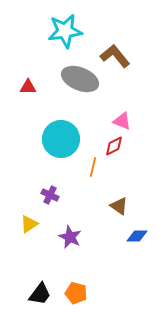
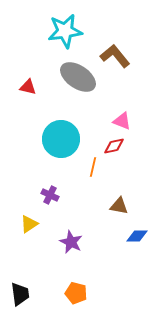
gray ellipse: moved 2 px left, 2 px up; rotated 12 degrees clockwise
red triangle: rotated 12 degrees clockwise
red diamond: rotated 15 degrees clockwise
brown triangle: rotated 24 degrees counterclockwise
purple star: moved 1 px right, 5 px down
black trapezoid: moved 20 px left; rotated 45 degrees counterclockwise
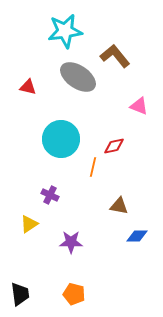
pink triangle: moved 17 px right, 15 px up
purple star: rotated 25 degrees counterclockwise
orange pentagon: moved 2 px left, 1 px down
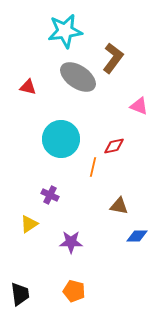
brown L-shape: moved 2 px left, 2 px down; rotated 76 degrees clockwise
orange pentagon: moved 3 px up
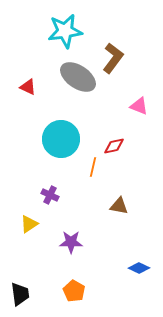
red triangle: rotated 12 degrees clockwise
blue diamond: moved 2 px right, 32 px down; rotated 25 degrees clockwise
orange pentagon: rotated 15 degrees clockwise
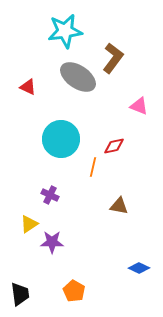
purple star: moved 19 px left
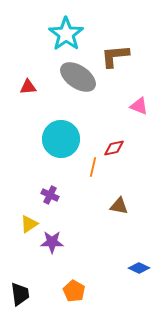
cyan star: moved 1 px right, 3 px down; rotated 28 degrees counterclockwise
brown L-shape: moved 2 px right, 2 px up; rotated 132 degrees counterclockwise
red triangle: rotated 30 degrees counterclockwise
red diamond: moved 2 px down
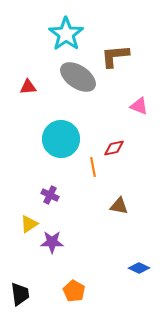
orange line: rotated 24 degrees counterclockwise
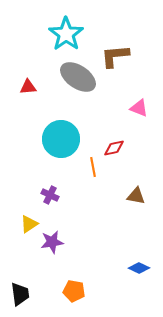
pink triangle: moved 2 px down
brown triangle: moved 17 px right, 10 px up
purple star: rotated 10 degrees counterclockwise
orange pentagon: rotated 20 degrees counterclockwise
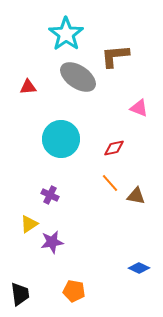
orange line: moved 17 px right, 16 px down; rotated 30 degrees counterclockwise
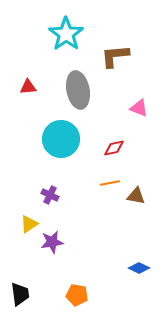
gray ellipse: moved 13 px down; rotated 45 degrees clockwise
orange line: rotated 60 degrees counterclockwise
orange pentagon: moved 3 px right, 4 px down
